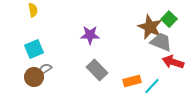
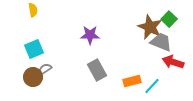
gray rectangle: rotated 15 degrees clockwise
brown circle: moved 1 px left
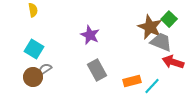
purple star: rotated 24 degrees clockwise
cyan square: rotated 36 degrees counterclockwise
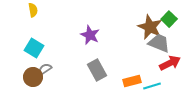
gray trapezoid: moved 2 px left, 1 px down
cyan square: moved 1 px up
red arrow: moved 3 px left, 1 px down; rotated 135 degrees clockwise
cyan line: rotated 30 degrees clockwise
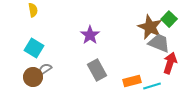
purple star: rotated 12 degrees clockwise
red arrow: rotated 45 degrees counterclockwise
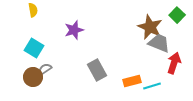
green square: moved 8 px right, 4 px up
purple star: moved 16 px left, 5 px up; rotated 18 degrees clockwise
red arrow: moved 4 px right
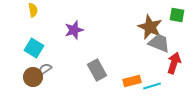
green square: rotated 35 degrees counterclockwise
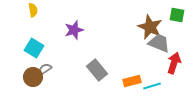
gray rectangle: rotated 10 degrees counterclockwise
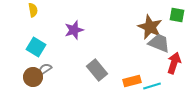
cyan square: moved 2 px right, 1 px up
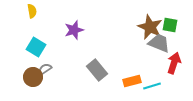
yellow semicircle: moved 1 px left, 1 px down
green square: moved 7 px left, 10 px down
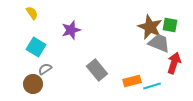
yellow semicircle: moved 2 px down; rotated 24 degrees counterclockwise
purple star: moved 3 px left
brown circle: moved 7 px down
